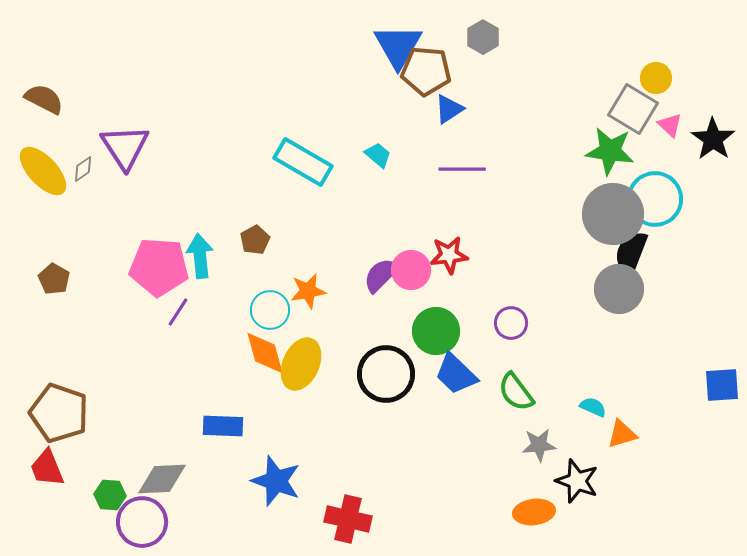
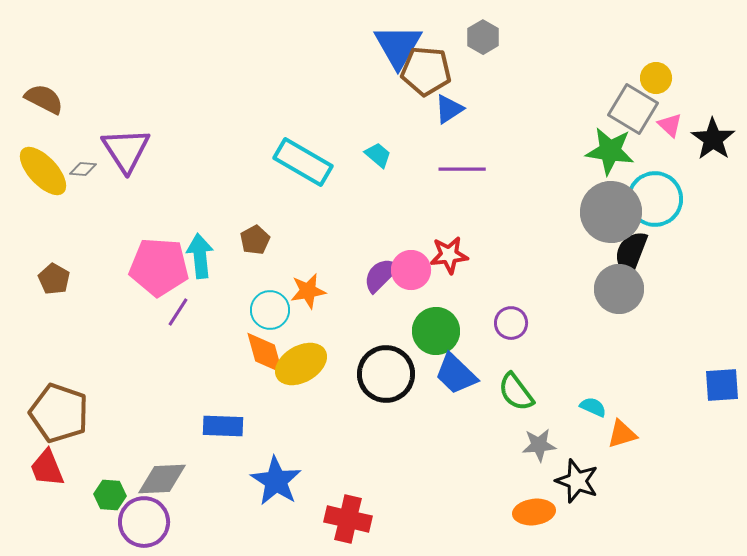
purple triangle at (125, 147): moved 1 px right, 3 px down
gray diamond at (83, 169): rotated 40 degrees clockwise
gray circle at (613, 214): moved 2 px left, 2 px up
yellow ellipse at (301, 364): rotated 36 degrees clockwise
blue star at (276, 481): rotated 12 degrees clockwise
purple circle at (142, 522): moved 2 px right
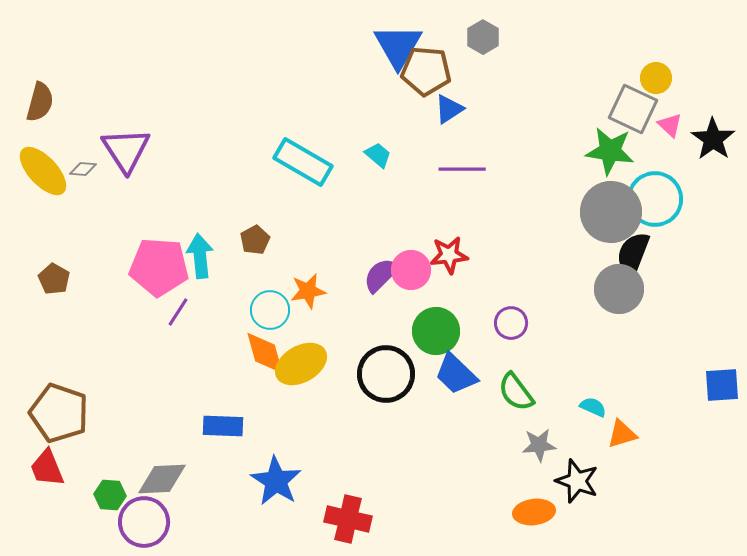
brown semicircle at (44, 99): moved 4 px left, 3 px down; rotated 78 degrees clockwise
gray square at (633, 109): rotated 6 degrees counterclockwise
black semicircle at (631, 253): moved 2 px right, 1 px down
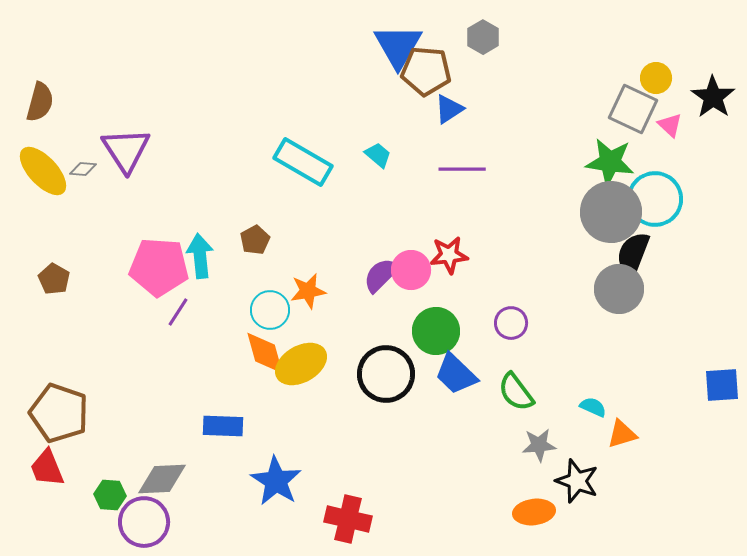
black star at (713, 139): moved 42 px up
green star at (610, 151): moved 11 px down
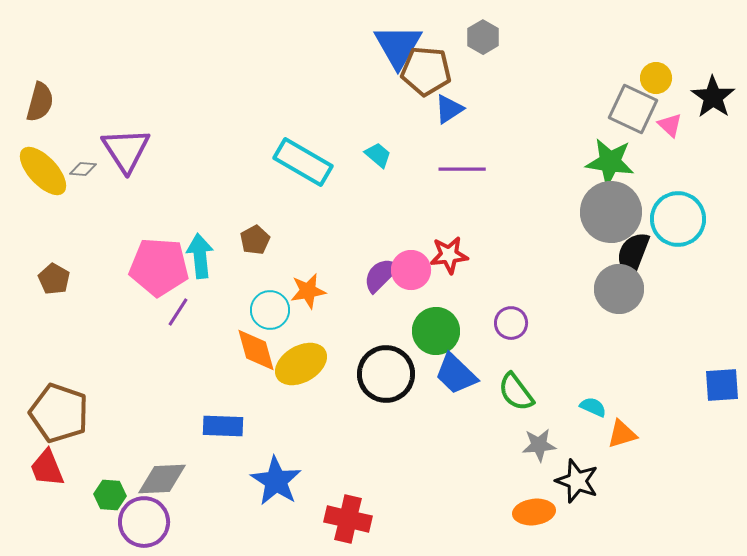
cyan circle at (655, 199): moved 23 px right, 20 px down
orange diamond at (265, 353): moved 9 px left, 3 px up
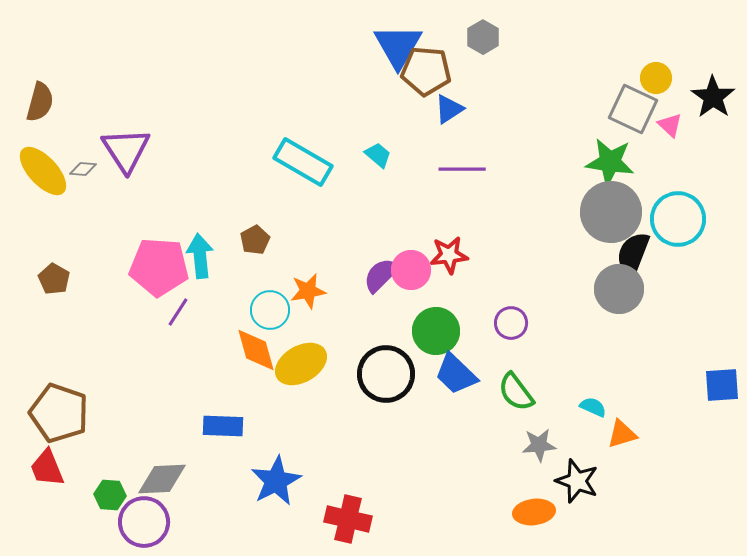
blue star at (276, 481): rotated 12 degrees clockwise
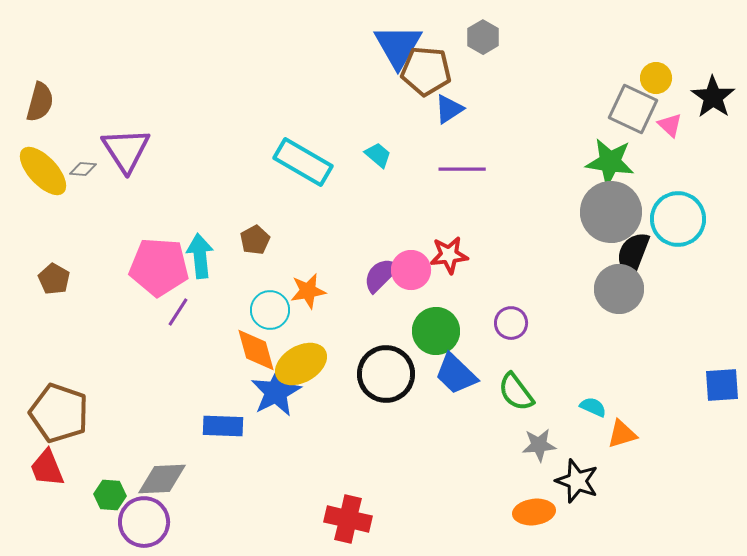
blue star at (276, 481): moved 89 px up
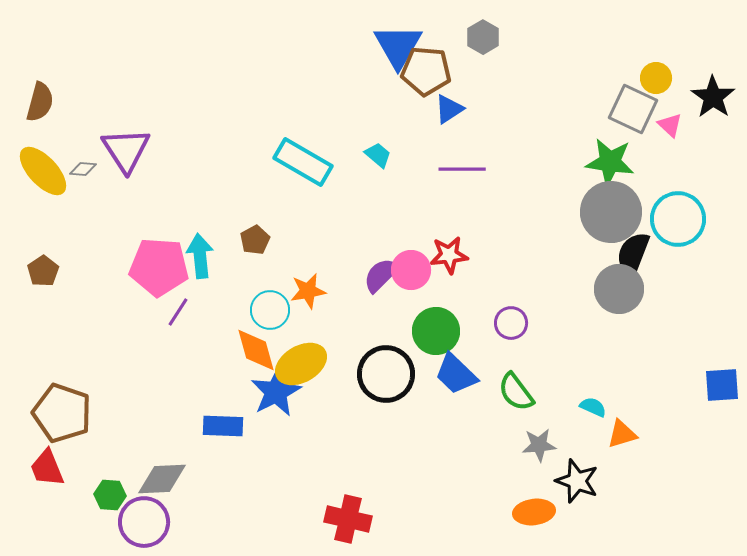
brown pentagon at (54, 279): moved 11 px left, 8 px up; rotated 8 degrees clockwise
brown pentagon at (59, 413): moved 3 px right
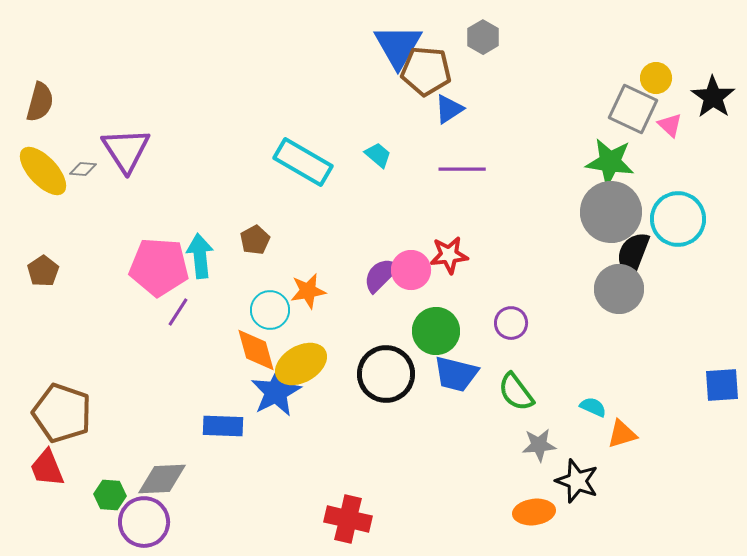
blue trapezoid at (456, 374): rotated 30 degrees counterclockwise
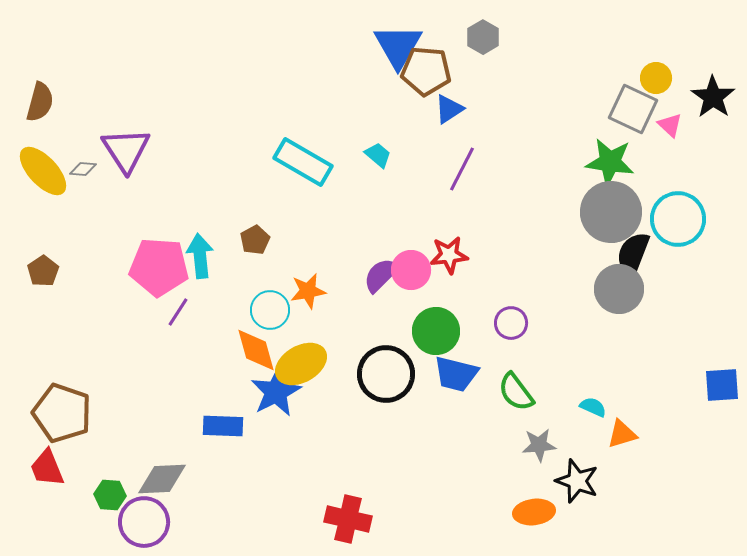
purple line at (462, 169): rotated 63 degrees counterclockwise
